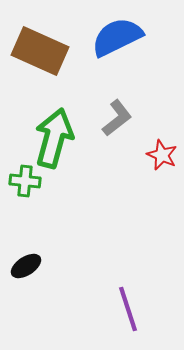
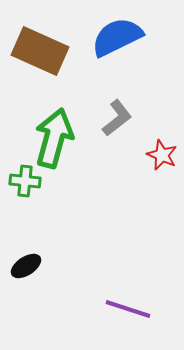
purple line: rotated 54 degrees counterclockwise
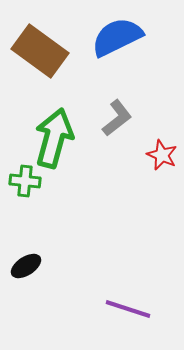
brown rectangle: rotated 12 degrees clockwise
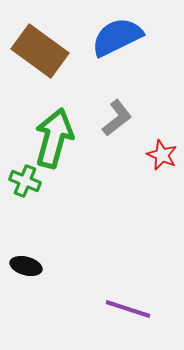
green cross: rotated 16 degrees clockwise
black ellipse: rotated 48 degrees clockwise
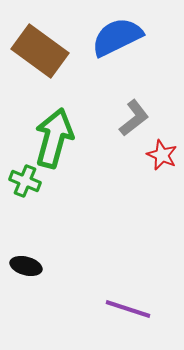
gray L-shape: moved 17 px right
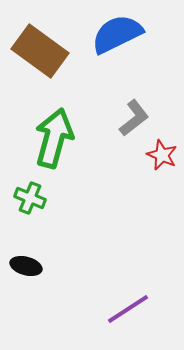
blue semicircle: moved 3 px up
green cross: moved 5 px right, 17 px down
purple line: rotated 51 degrees counterclockwise
